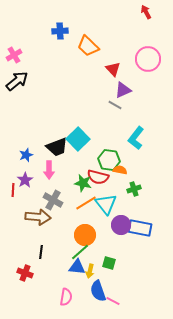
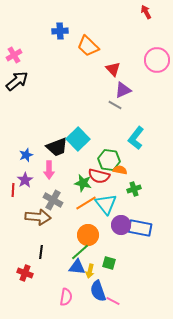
pink circle: moved 9 px right, 1 px down
red semicircle: moved 1 px right, 1 px up
orange circle: moved 3 px right
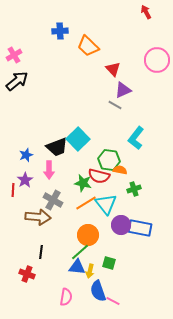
red cross: moved 2 px right, 1 px down
